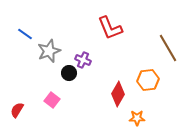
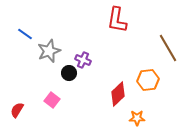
red L-shape: moved 7 px right, 8 px up; rotated 32 degrees clockwise
red diamond: rotated 15 degrees clockwise
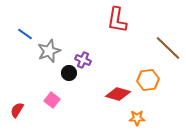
brown line: rotated 16 degrees counterclockwise
red diamond: rotated 60 degrees clockwise
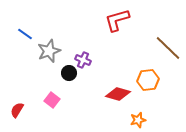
red L-shape: rotated 64 degrees clockwise
orange star: moved 1 px right, 2 px down; rotated 14 degrees counterclockwise
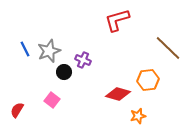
blue line: moved 15 px down; rotated 28 degrees clockwise
black circle: moved 5 px left, 1 px up
orange star: moved 4 px up
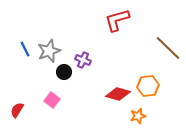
orange hexagon: moved 6 px down
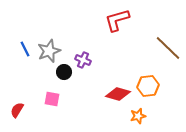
pink square: moved 1 px up; rotated 28 degrees counterclockwise
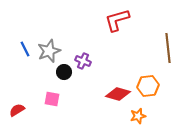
brown line: rotated 40 degrees clockwise
purple cross: moved 1 px down
red semicircle: rotated 28 degrees clockwise
